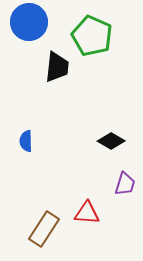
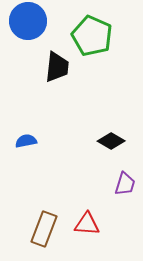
blue circle: moved 1 px left, 1 px up
blue semicircle: rotated 80 degrees clockwise
red triangle: moved 11 px down
brown rectangle: rotated 12 degrees counterclockwise
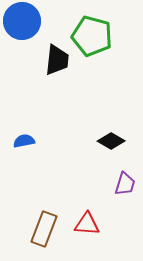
blue circle: moved 6 px left
green pentagon: rotated 9 degrees counterclockwise
black trapezoid: moved 7 px up
blue semicircle: moved 2 px left
